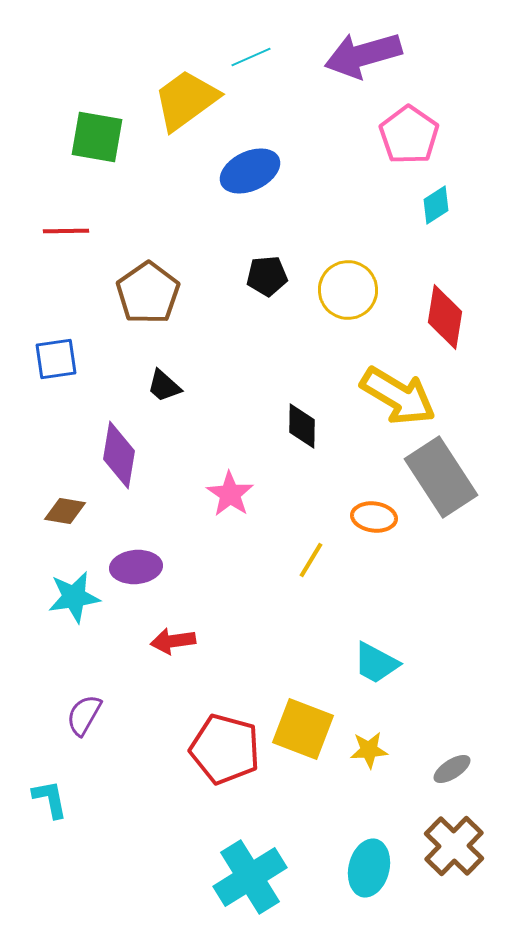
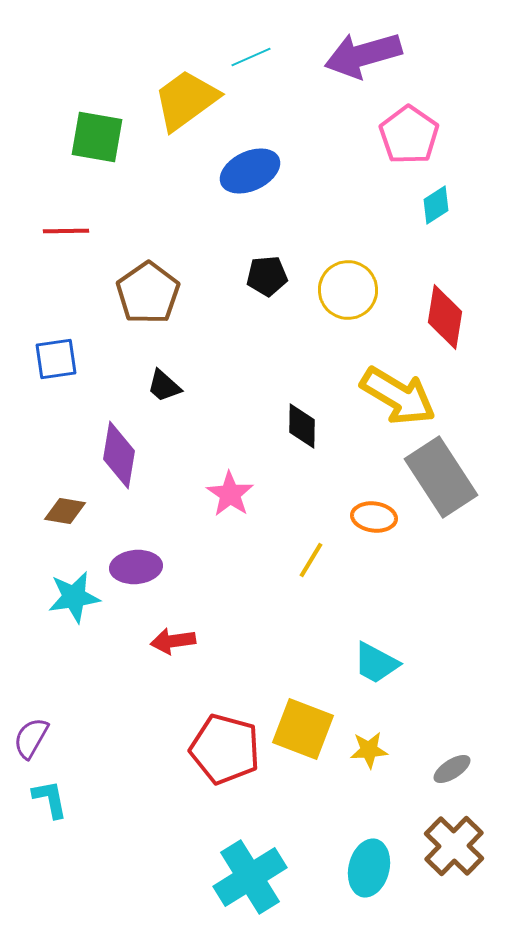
purple semicircle: moved 53 px left, 23 px down
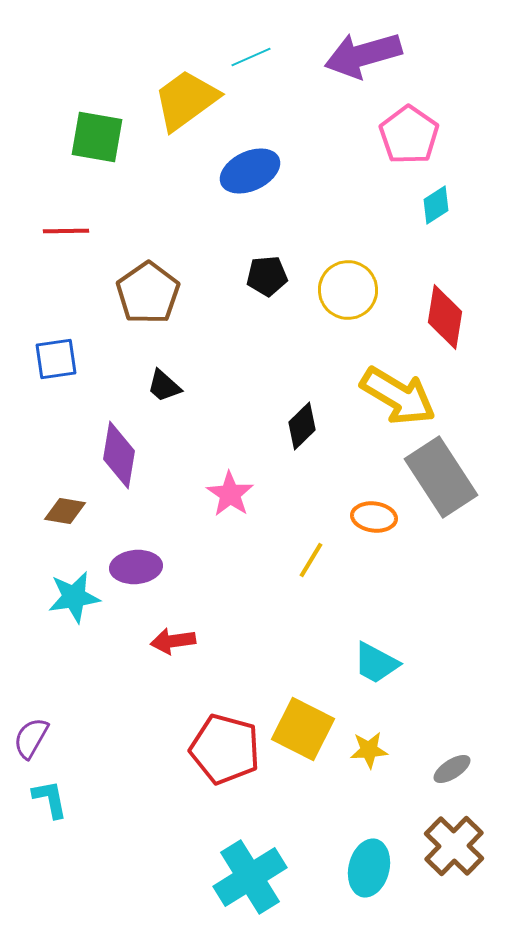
black diamond: rotated 45 degrees clockwise
yellow square: rotated 6 degrees clockwise
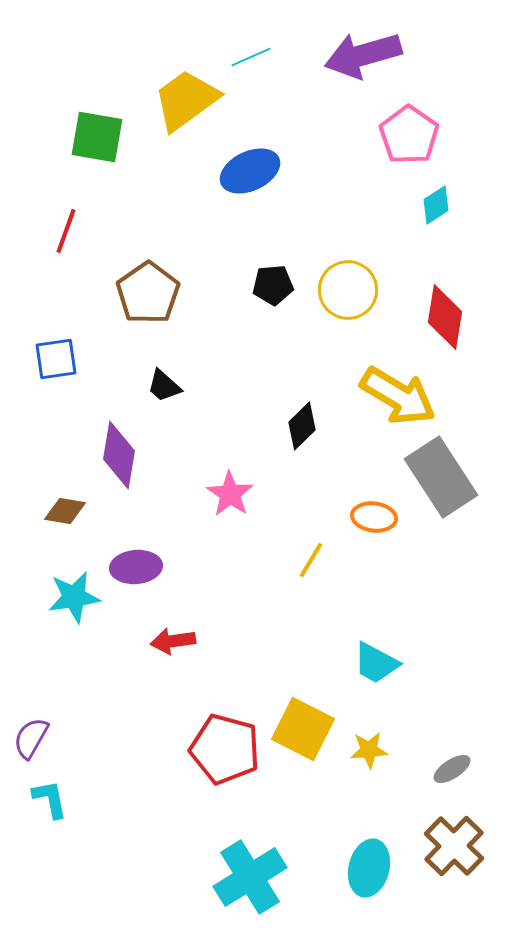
red line: rotated 69 degrees counterclockwise
black pentagon: moved 6 px right, 9 px down
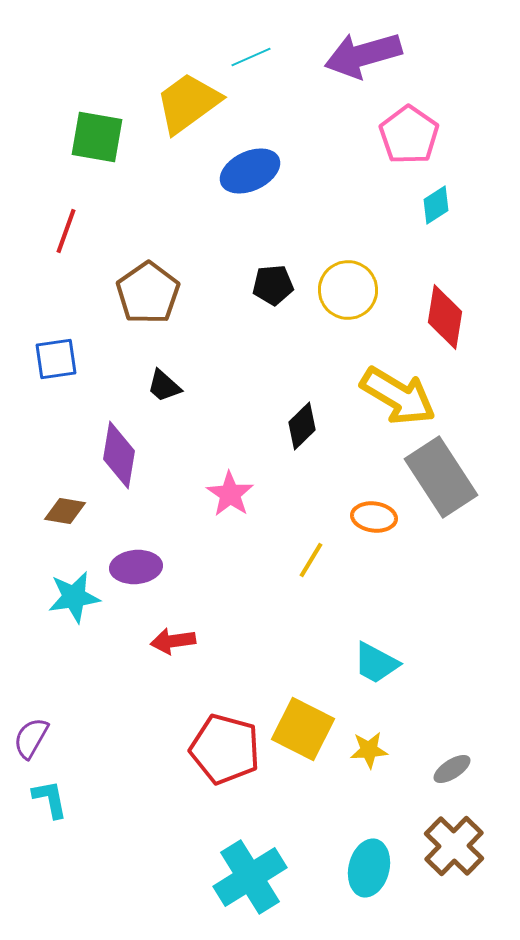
yellow trapezoid: moved 2 px right, 3 px down
